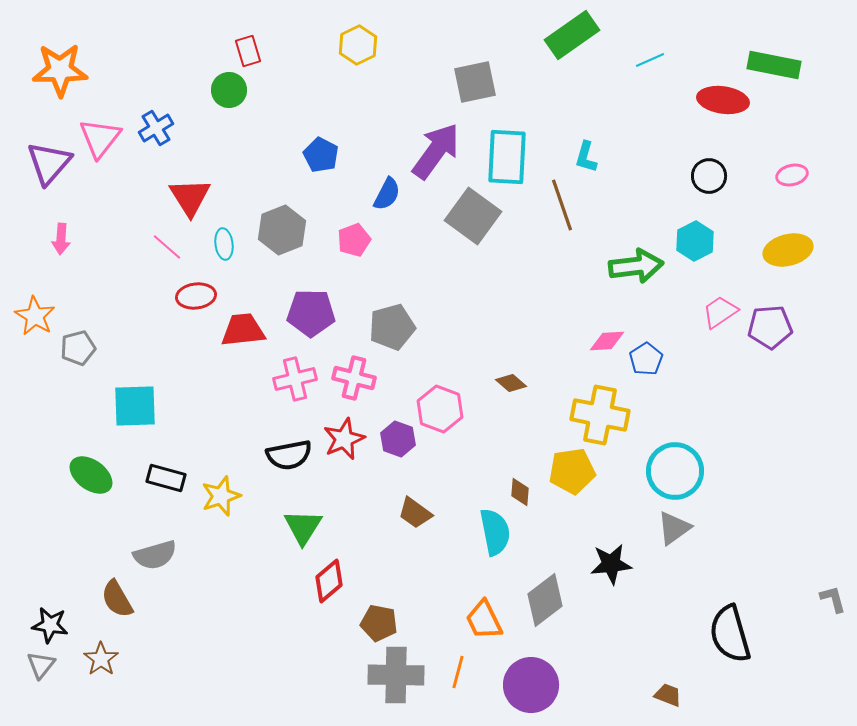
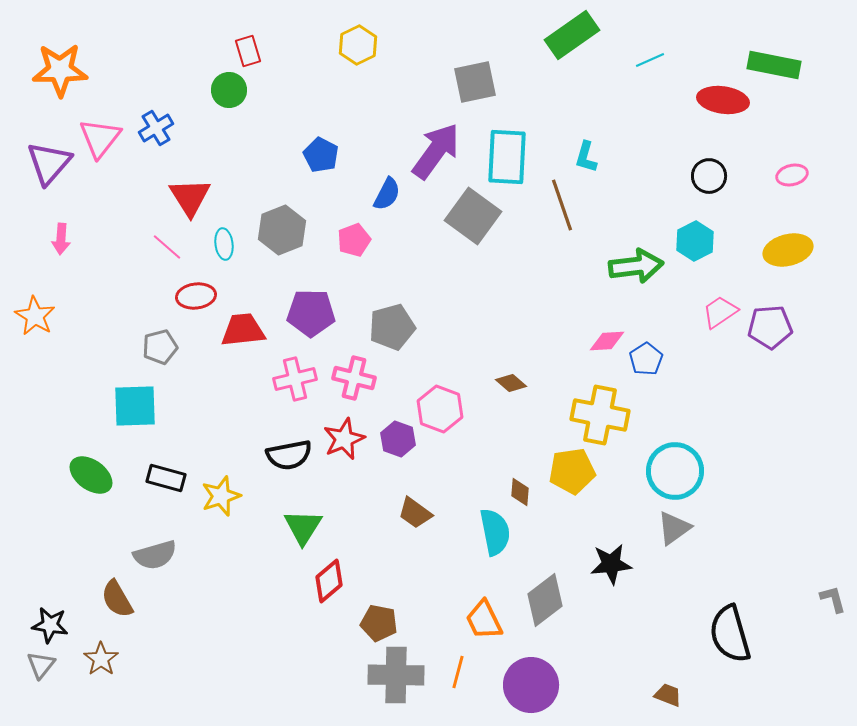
gray pentagon at (78, 348): moved 82 px right, 1 px up
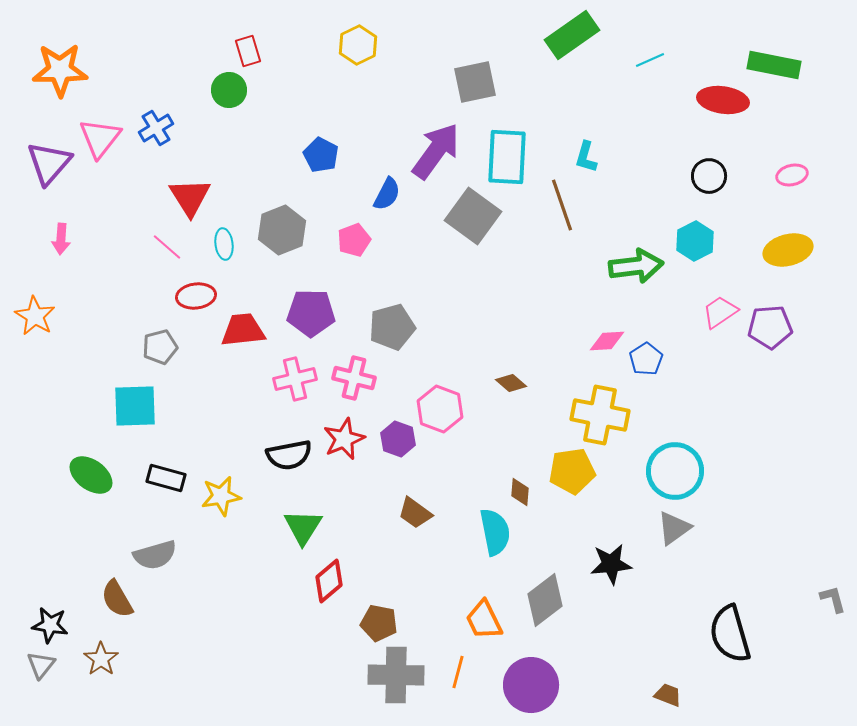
yellow star at (221, 496): rotated 9 degrees clockwise
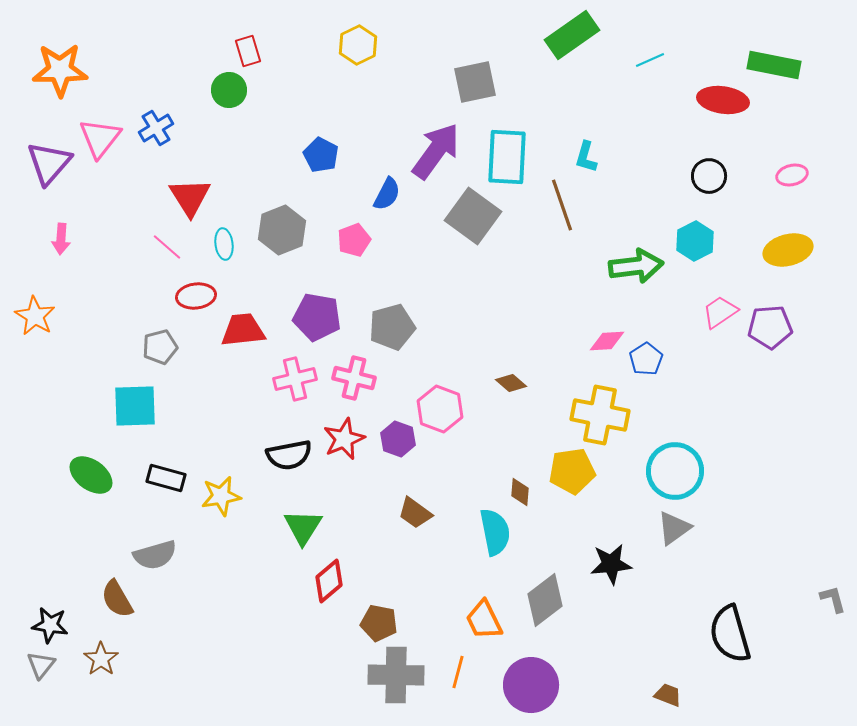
purple pentagon at (311, 313): moved 6 px right, 4 px down; rotated 9 degrees clockwise
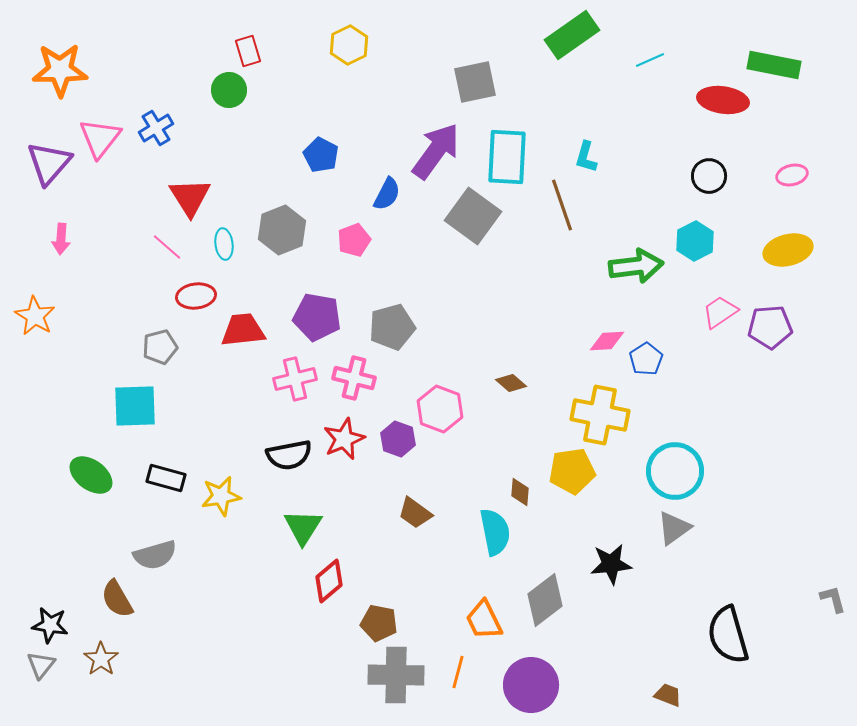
yellow hexagon at (358, 45): moved 9 px left
black semicircle at (730, 634): moved 2 px left, 1 px down
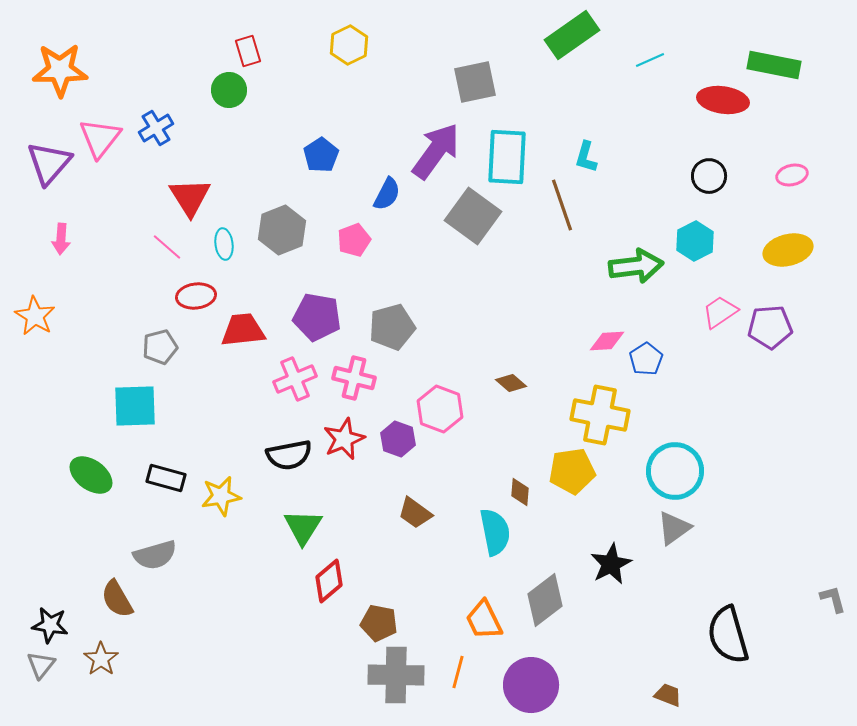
blue pentagon at (321, 155): rotated 12 degrees clockwise
pink cross at (295, 379): rotated 9 degrees counterclockwise
black star at (611, 564): rotated 21 degrees counterclockwise
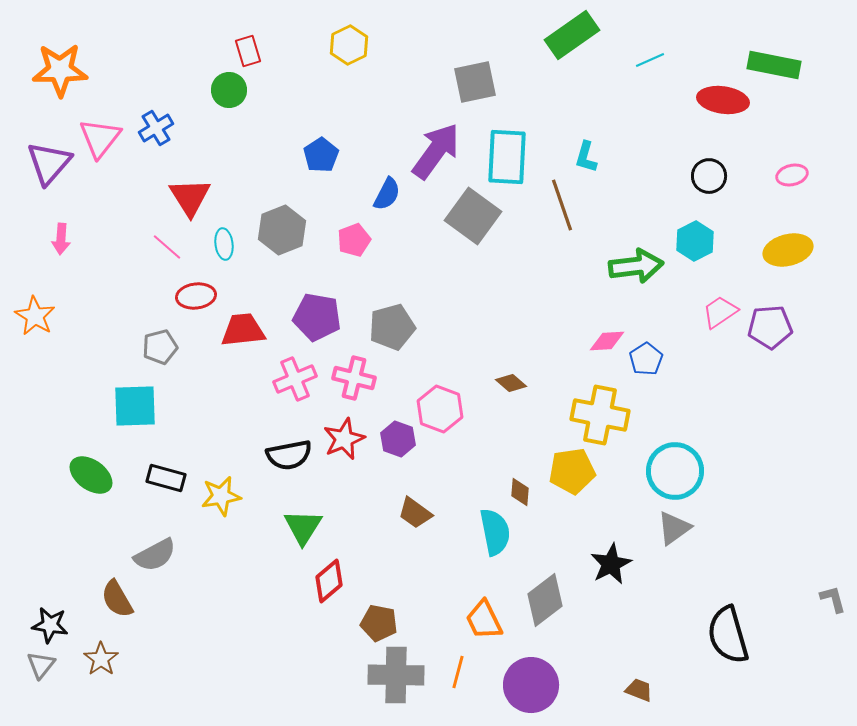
gray semicircle at (155, 555): rotated 12 degrees counterclockwise
brown trapezoid at (668, 695): moved 29 px left, 5 px up
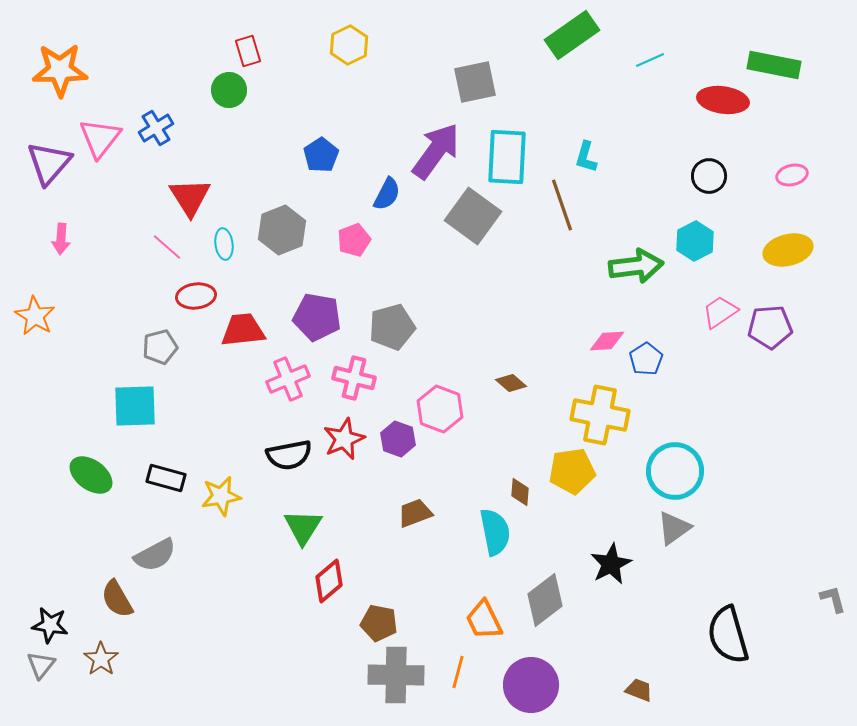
pink cross at (295, 379): moved 7 px left
brown trapezoid at (415, 513): rotated 123 degrees clockwise
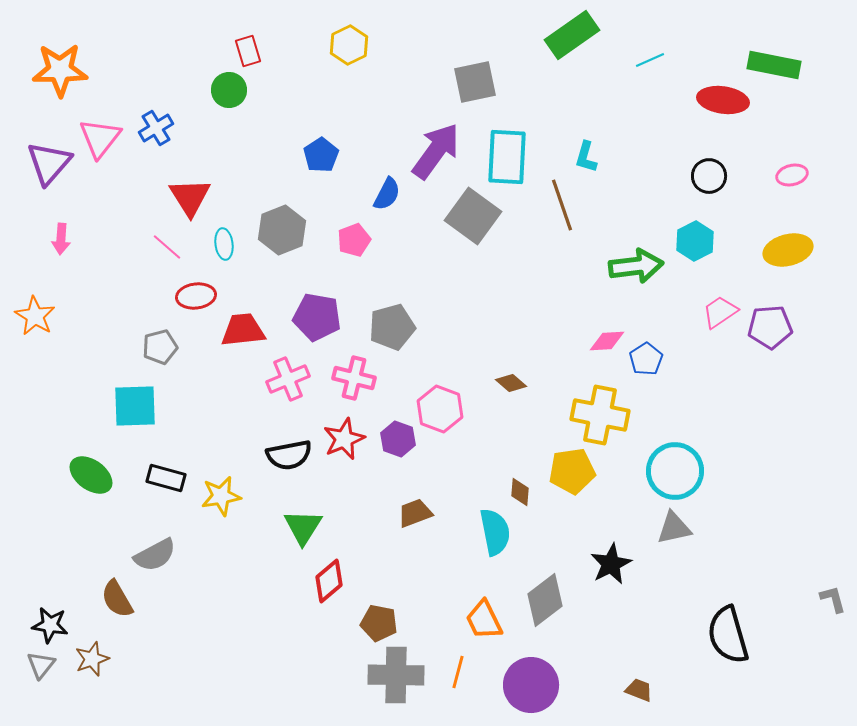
gray triangle at (674, 528): rotated 24 degrees clockwise
brown star at (101, 659): moved 9 px left; rotated 16 degrees clockwise
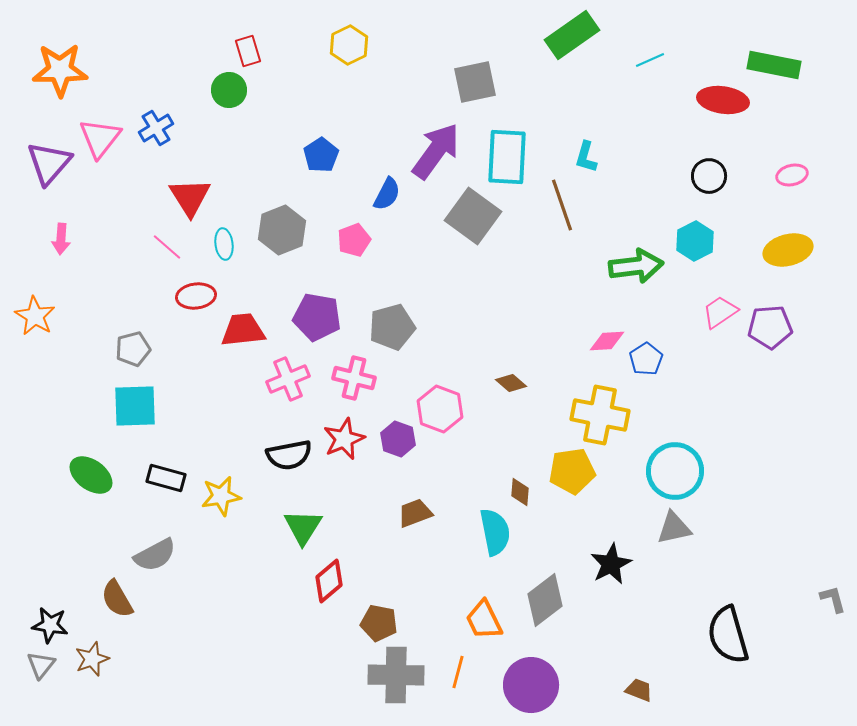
gray pentagon at (160, 347): moved 27 px left, 2 px down
